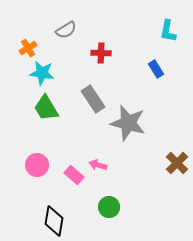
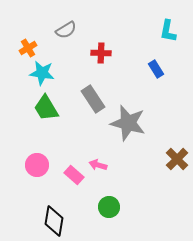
brown cross: moved 4 px up
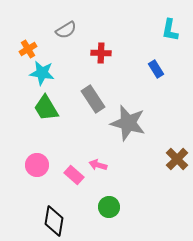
cyan L-shape: moved 2 px right, 1 px up
orange cross: moved 1 px down
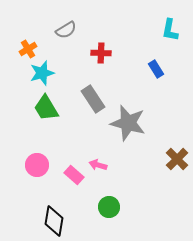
cyan star: rotated 25 degrees counterclockwise
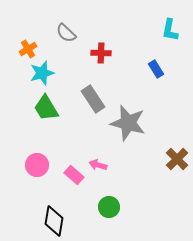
gray semicircle: moved 3 px down; rotated 75 degrees clockwise
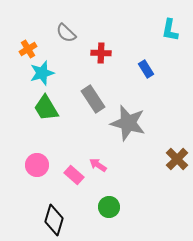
blue rectangle: moved 10 px left
pink arrow: rotated 18 degrees clockwise
black diamond: moved 1 px up; rotated 8 degrees clockwise
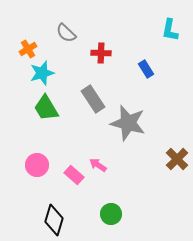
green circle: moved 2 px right, 7 px down
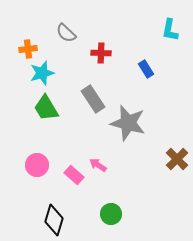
orange cross: rotated 24 degrees clockwise
